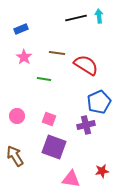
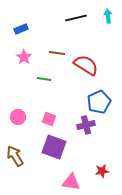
cyan arrow: moved 9 px right
pink circle: moved 1 px right, 1 px down
pink triangle: moved 3 px down
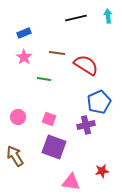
blue rectangle: moved 3 px right, 4 px down
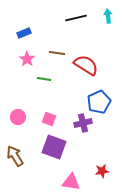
pink star: moved 3 px right, 2 px down
purple cross: moved 3 px left, 2 px up
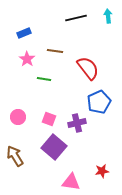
brown line: moved 2 px left, 2 px up
red semicircle: moved 2 px right, 3 px down; rotated 20 degrees clockwise
purple cross: moved 6 px left
purple square: rotated 20 degrees clockwise
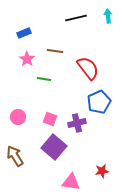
pink square: moved 1 px right
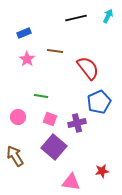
cyan arrow: rotated 32 degrees clockwise
green line: moved 3 px left, 17 px down
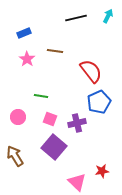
red semicircle: moved 3 px right, 3 px down
pink triangle: moved 6 px right; rotated 36 degrees clockwise
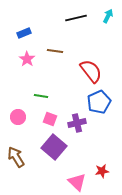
brown arrow: moved 1 px right, 1 px down
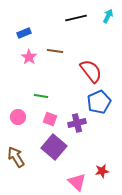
pink star: moved 2 px right, 2 px up
